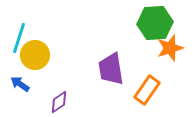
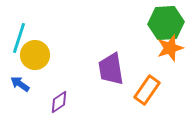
green hexagon: moved 11 px right
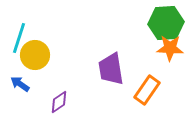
orange star: rotated 20 degrees clockwise
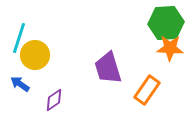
purple trapezoid: moved 3 px left, 1 px up; rotated 8 degrees counterclockwise
purple diamond: moved 5 px left, 2 px up
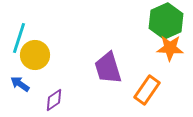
green hexagon: moved 2 px up; rotated 20 degrees counterclockwise
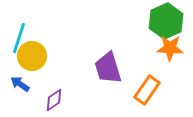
yellow circle: moved 3 px left, 1 px down
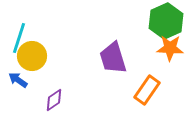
purple trapezoid: moved 5 px right, 10 px up
blue arrow: moved 2 px left, 4 px up
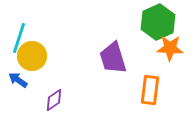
green hexagon: moved 8 px left, 1 px down
orange rectangle: moved 3 px right; rotated 28 degrees counterclockwise
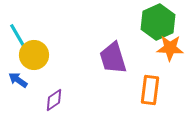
cyan line: rotated 48 degrees counterclockwise
yellow circle: moved 2 px right, 1 px up
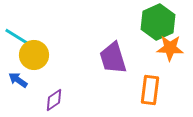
cyan line: rotated 28 degrees counterclockwise
